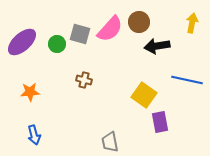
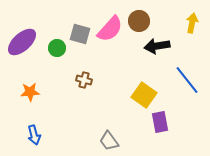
brown circle: moved 1 px up
green circle: moved 4 px down
blue line: rotated 40 degrees clockwise
gray trapezoid: moved 1 px left, 1 px up; rotated 25 degrees counterclockwise
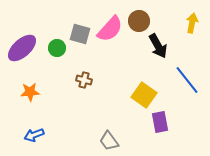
purple ellipse: moved 6 px down
black arrow: moved 1 px right; rotated 110 degrees counterclockwise
blue arrow: rotated 84 degrees clockwise
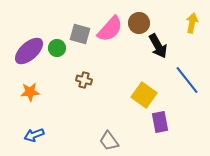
brown circle: moved 2 px down
purple ellipse: moved 7 px right, 3 px down
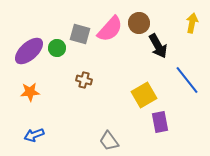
yellow square: rotated 25 degrees clockwise
